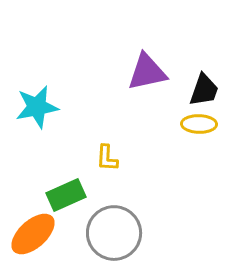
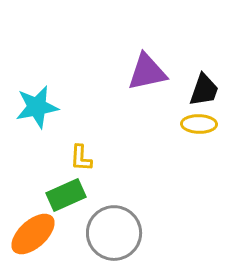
yellow L-shape: moved 26 px left
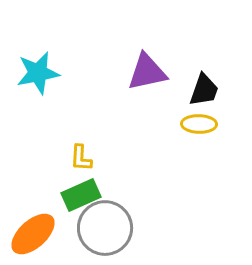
cyan star: moved 1 px right, 34 px up
green rectangle: moved 15 px right
gray circle: moved 9 px left, 5 px up
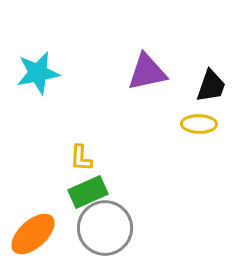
black trapezoid: moved 7 px right, 4 px up
green rectangle: moved 7 px right, 3 px up
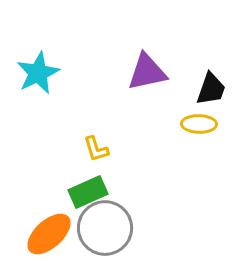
cyan star: rotated 15 degrees counterclockwise
black trapezoid: moved 3 px down
yellow L-shape: moved 15 px right, 9 px up; rotated 20 degrees counterclockwise
orange ellipse: moved 16 px right
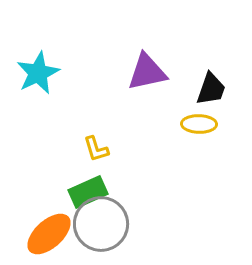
gray circle: moved 4 px left, 4 px up
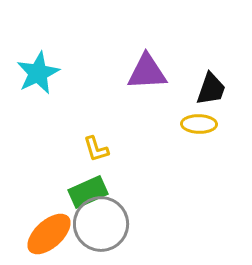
purple triangle: rotated 9 degrees clockwise
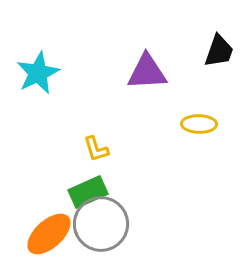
black trapezoid: moved 8 px right, 38 px up
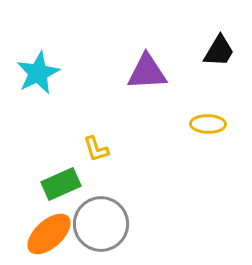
black trapezoid: rotated 12 degrees clockwise
yellow ellipse: moved 9 px right
green rectangle: moved 27 px left, 8 px up
